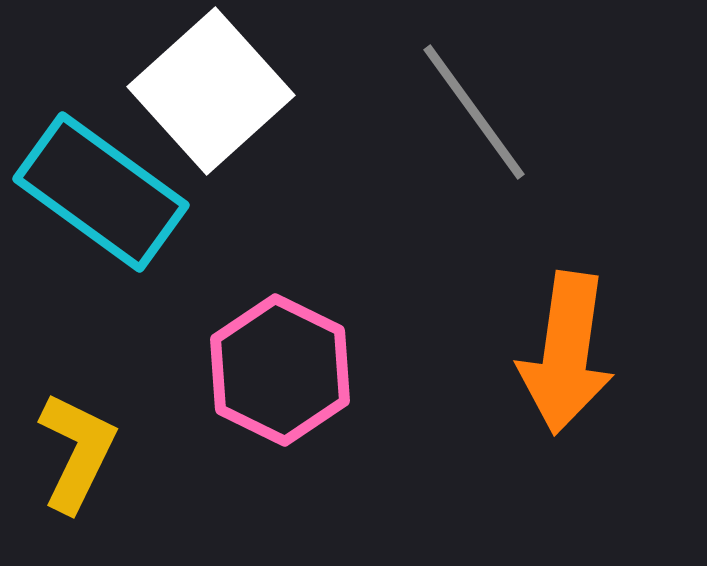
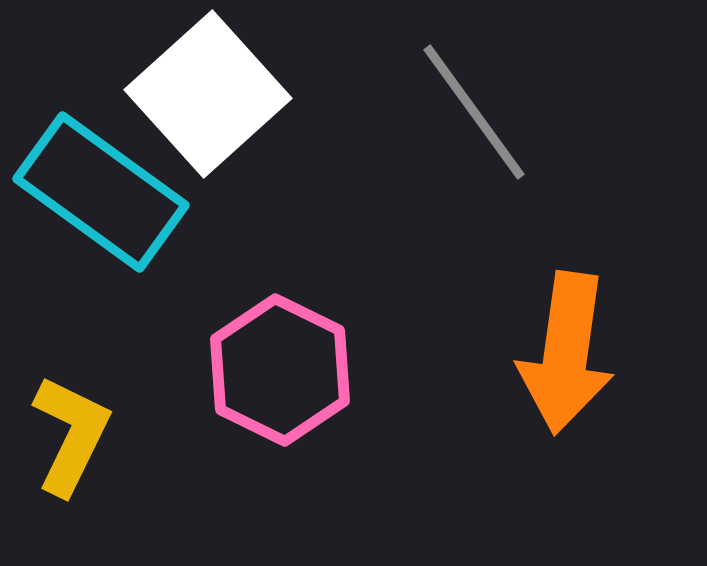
white square: moved 3 px left, 3 px down
yellow L-shape: moved 6 px left, 17 px up
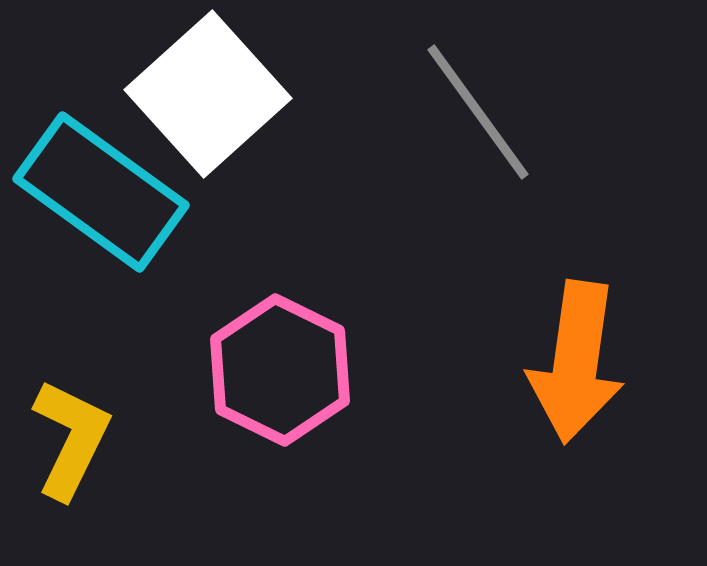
gray line: moved 4 px right
orange arrow: moved 10 px right, 9 px down
yellow L-shape: moved 4 px down
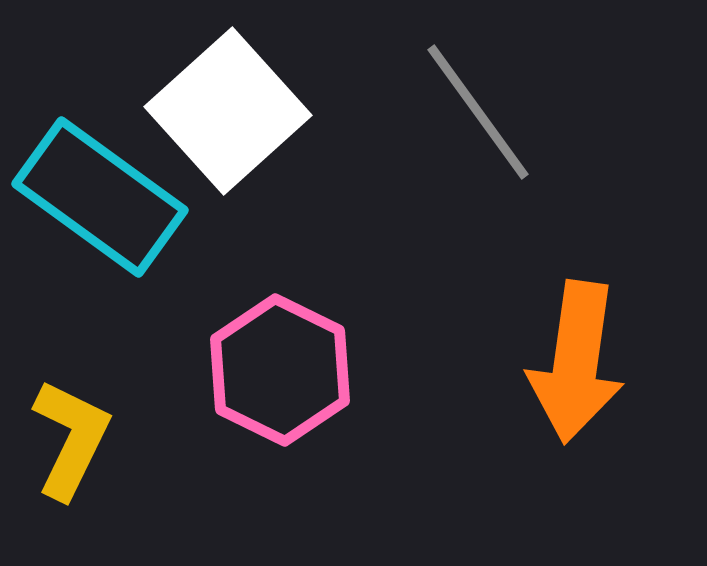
white square: moved 20 px right, 17 px down
cyan rectangle: moved 1 px left, 5 px down
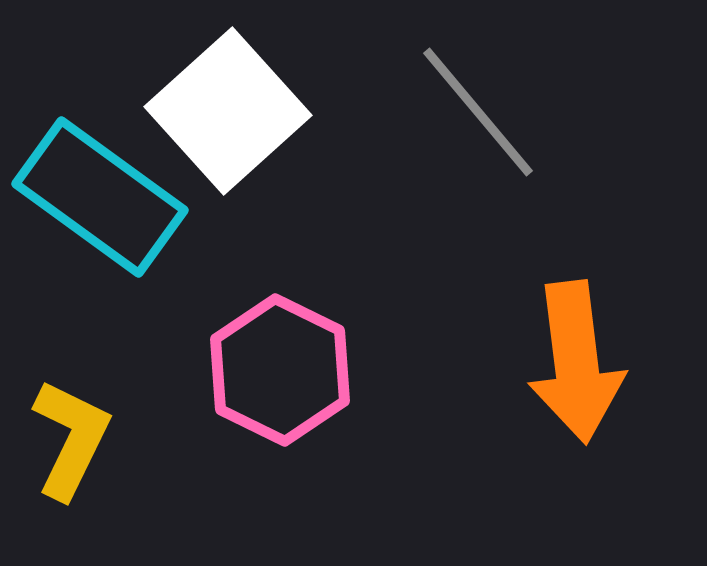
gray line: rotated 4 degrees counterclockwise
orange arrow: rotated 15 degrees counterclockwise
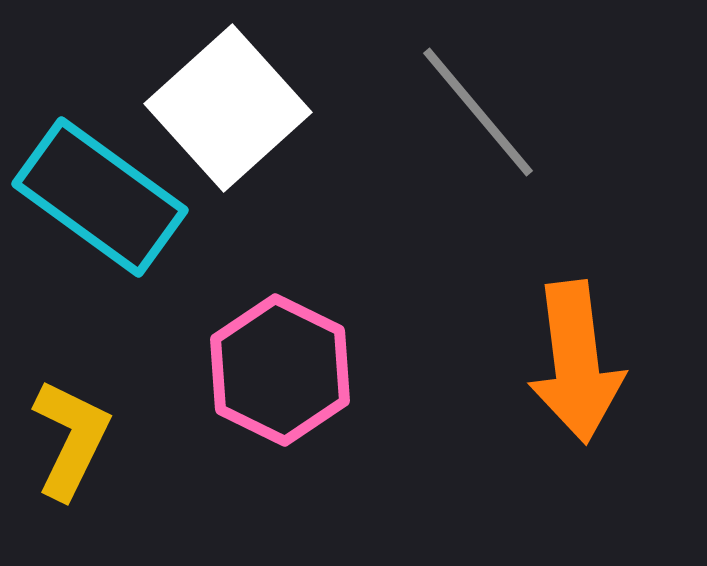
white square: moved 3 px up
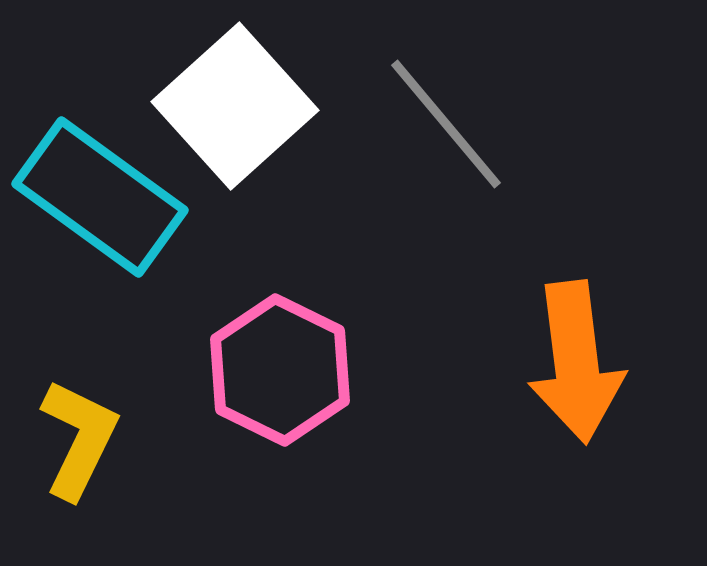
white square: moved 7 px right, 2 px up
gray line: moved 32 px left, 12 px down
yellow L-shape: moved 8 px right
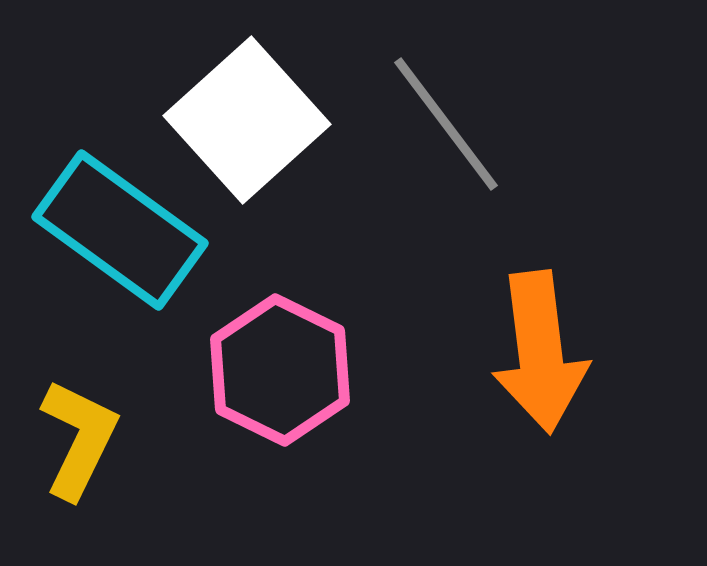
white square: moved 12 px right, 14 px down
gray line: rotated 3 degrees clockwise
cyan rectangle: moved 20 px right, 33 px down
orange arrow: moved 36 px left, 10 px up
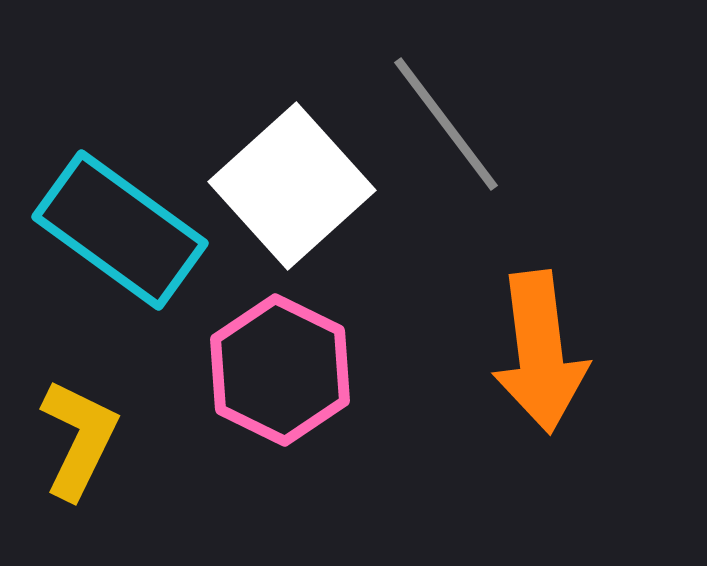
white square: moved 45 px right, 66 px down
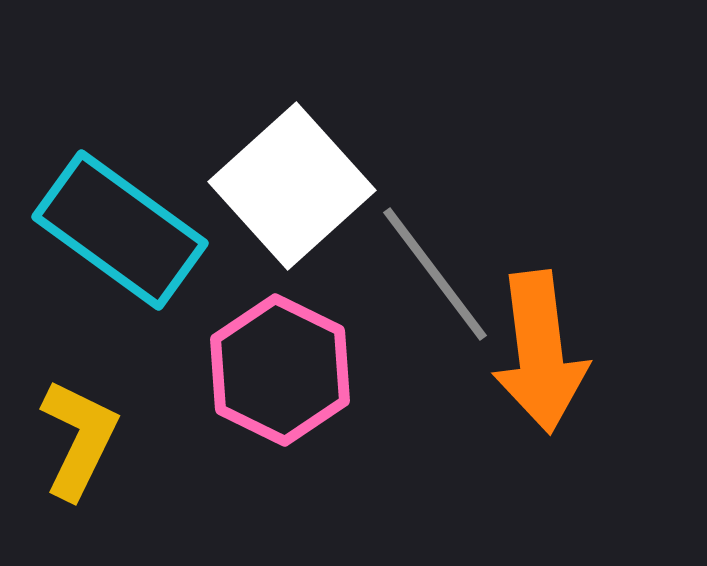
gray line: moved 11 px left, 150 px down
